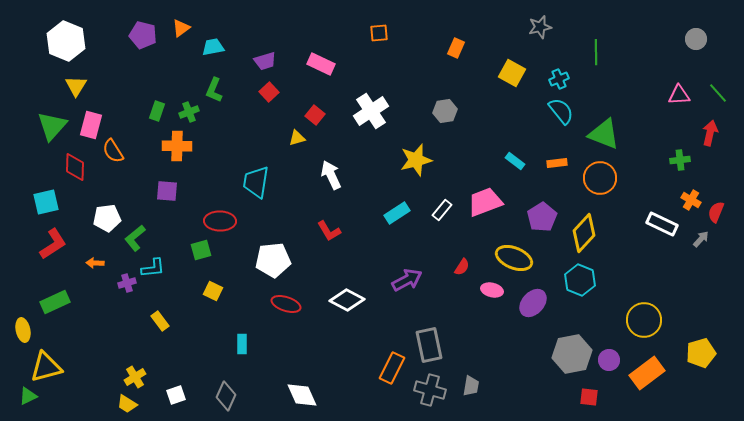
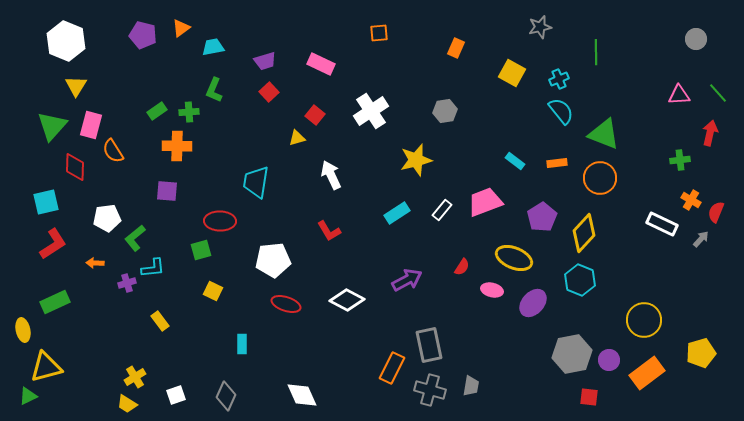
green rectangle at (157, 111): rotated 36 degrees clockwise
green cross at (189, 112): rotated 18 degrees clockwise
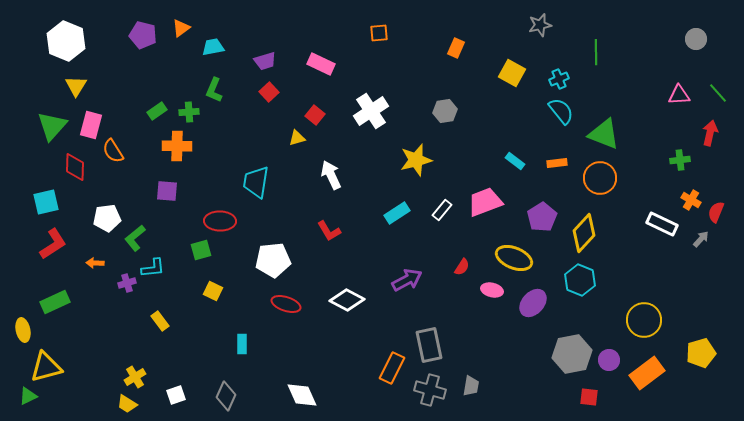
gray star at (540, 27): moved 2 px up
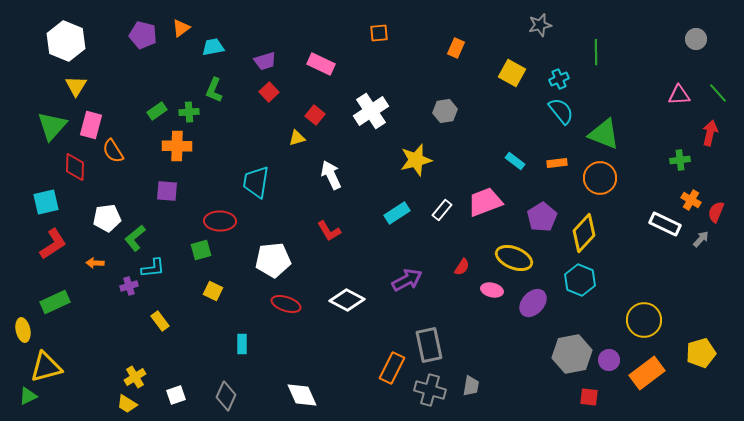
white rectangle at (662, 224): moved 3 px right
purple cross at (127, 283): moved 2 px right, 3 px down
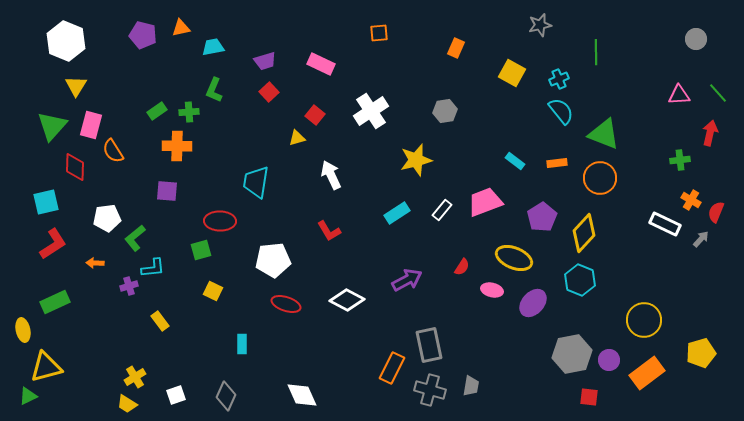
orange triangle at (181, 28): rotated 24 degrees clockwise
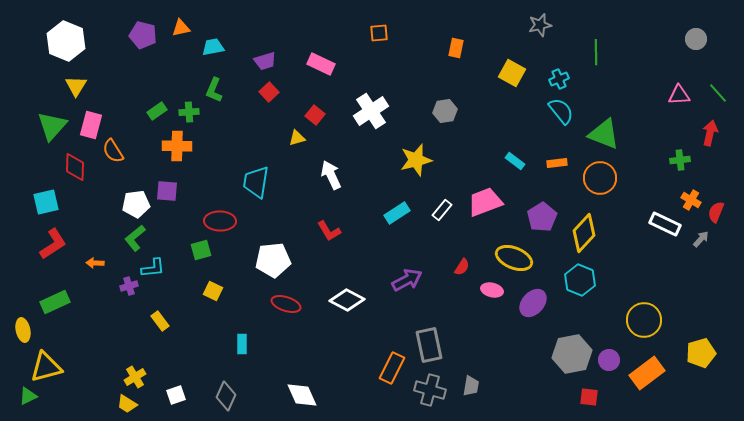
orange rectangle at (456, 48): rotated 12 degrees counterclockwise
white pentagon at (107, 218): moved 29 px right, 14 px up
